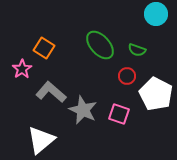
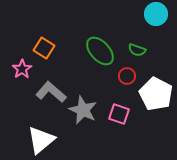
green ellipse: moved 6 px down
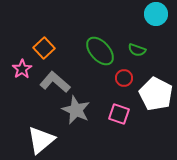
orange square: rotated 15 degrees clockwise
red circle: moved 3 px left, 2 px down
gray L-shape: moved 4 px right, 10 px up
gray star: moved 7 px left
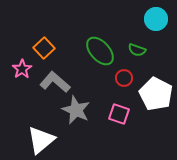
cyan circle: moved 5 px down
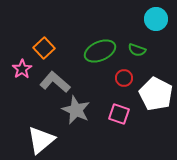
green ellipse: rotated 72 degrees counterclockwise
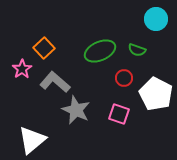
white triangle: moved 9 px left
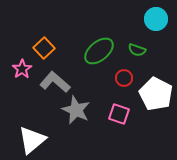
green ellipse: moved 1 px left; rotated 16 degrees counterclockwise
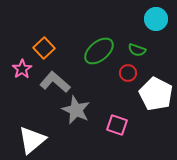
red circle: moved 4 px right, 5 px up
pink square: moved 2 px left, 11 px down
